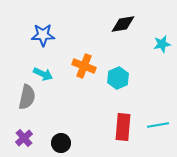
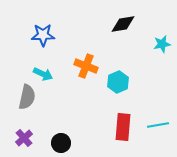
orange cross: moved 2 px right
cyan hexagon: moved 4 px down
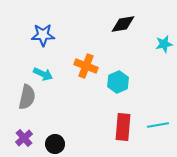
cyan star: moved 2 px right
black circle: moved 6 px left, 1 px down
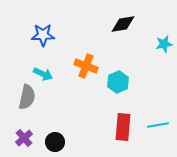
black circle: moved 2 px up
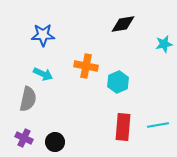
orange cross: rotated 10 degrees counterclockwise
gray semicircle: moved 1 px right, 2 px down
purple cross: rotated 24 degrees counterclockwise
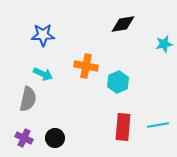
black circle: moved 4 px up
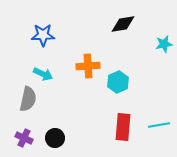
orange cross: moved 2 px right; rotated 15 degrees counterclockwise
cyan line: moved 1 px right
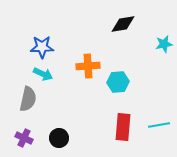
blue star: moved 1 px left, 12 px down
cyan hexagon: rotated 20 degrees clockwise
black circle: moved 4 px right
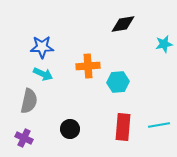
gray semicircle: moved 1 px right, 2 px down
black circle: moved 11 px right, 9 px up
